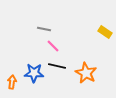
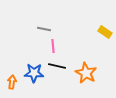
pink line: rotated 40 degrees clockwise
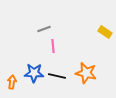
gray line: rotated 32 degrees counterclockwise
black line: moved 10 px down
orange star: rotated 15 degrees counterclockwise
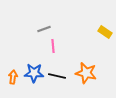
orange arrow: moved 1 px right, 5 px up
